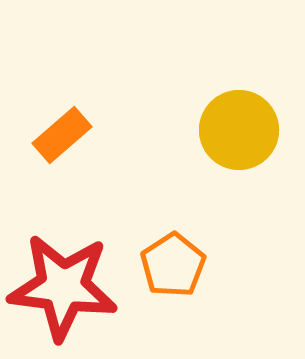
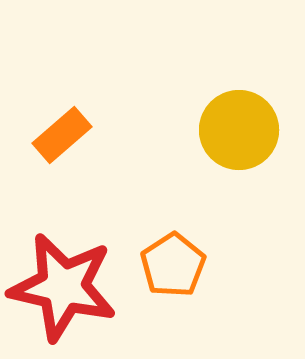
red star: rotated 6 degrees clockwise
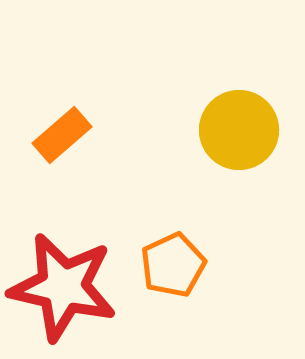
orange pentagon: rotated 8 degrees clockwise
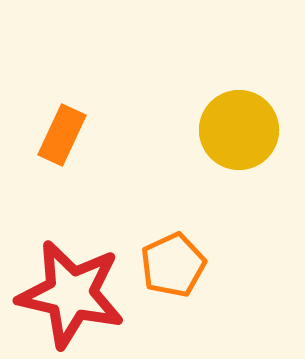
orange rectangle: rotated 24 degrees counterclockwise
red star: moved 8 px right, 7 px down
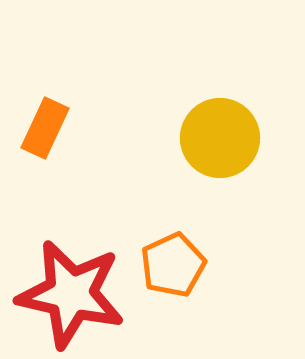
yellow circle: moved 19 px left, 8 px down
orange rectangle: moved 17 px left, 7 px up
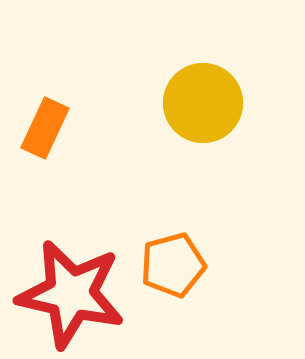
yellow circle: moved 17 px left, 35 px up
orange pentagon: rotated 10 degrees clockwise
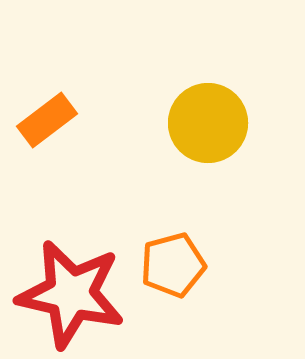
yellow circle: moved 5 px right, 20 px down
orange rectangle: moved 2 px right, 8 px up; rotated 28 degrees clockwise
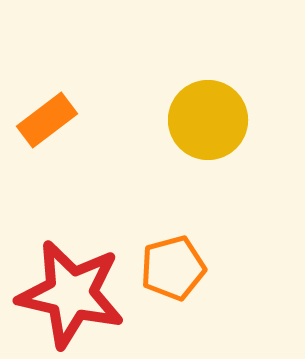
yellow circle: moved 3 px up
orange pentagon: moved 3 px down
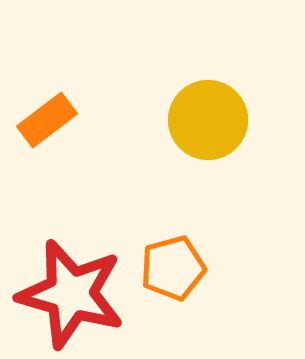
red star: rotated 3 degrees clockwise
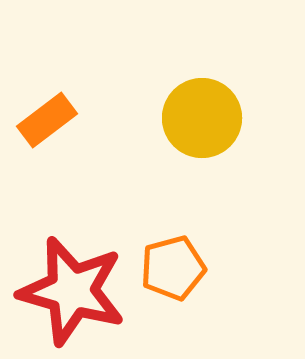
yellow circle: moved 6 px left, 2 px up
red star: moved 1 px right, 3 px up
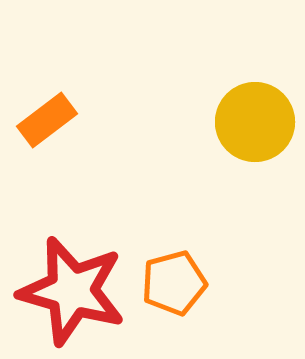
yellow circle: moved 53 px right, 4 px down
orange pentagon: moved 1 px right, 15 px down
